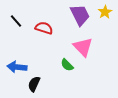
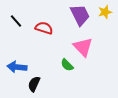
yellow star: rotated 16 degrees clockwise
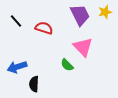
blue arrow: rotated 24 degrees counterclockwise
black semicircle: rotated 21 degrees counterclockwise
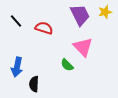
blue arrow: rotated 60 degrees counterclockwise
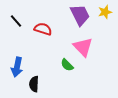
red semicircle: moved 1 px left, 1 px down
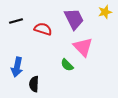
purple trapezoid: moved 6 px left, 4 px down
black line: rotated 64 degrees counterclockwise
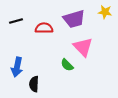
yellow star: rotated 24 degrees clockwise
purple trapezoid: rotated 100 degrees clockwise
red semicircle: moved 1 px right, 1 px up; rotated 18 degrees counterclockwise
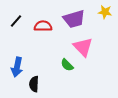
black line: rotated 32 degrees counterclockwise
red semicircle: moved 1 px left, 2 px up
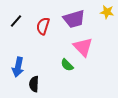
yellow star: moved 2 px right
red semicircle: rotated 72 degrees counterclockwise
blue arrow: moved 1 px right
